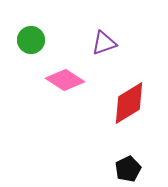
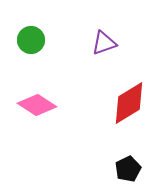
pink diamond: moved 28 px left, 25 px down
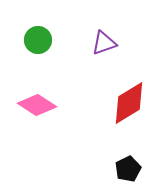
green circle: moved 7 px right
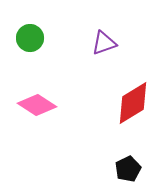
green circle: moved 8 px left, 2 px up
red diamond: moved 4 px right
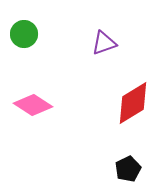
green circle: moved 6 px left, 4 px up
pink diamond: moved 4 px left
